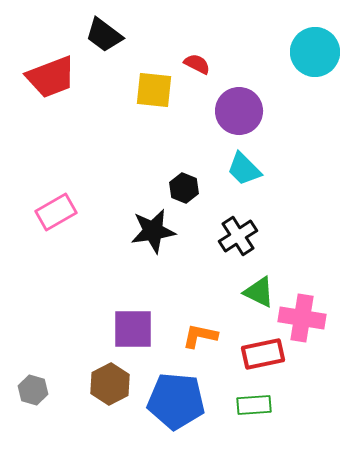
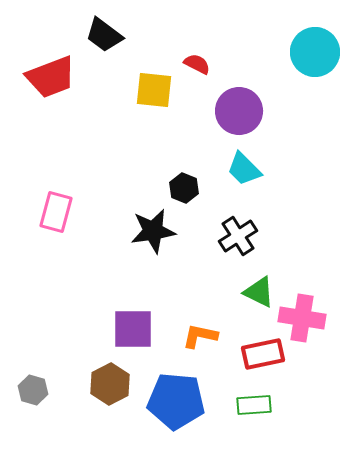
pink rectangle: rotated 45 degrees counterclockwise
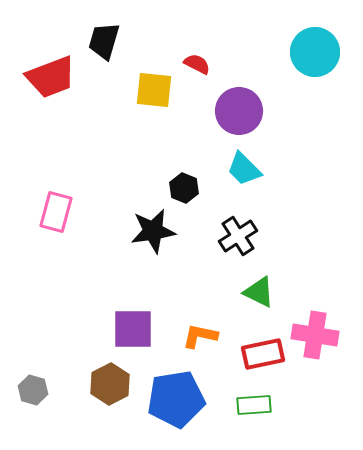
black trapezoid: moved 6 px down; rotated 69 degrees clockwise
pink cross: moved 13 px right, 17 px down
blue pentagon: moved 2 px up; rotated 14 degrees counterclockwise
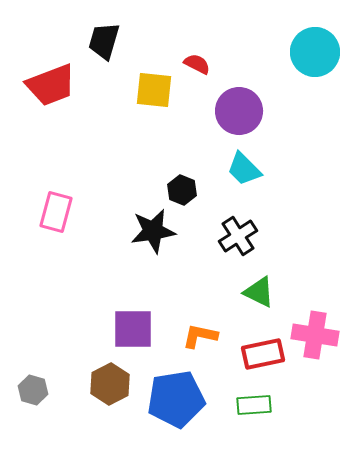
red trapezoid: moved 8 px down
black hexagon: moved 2 px left, 2 px down
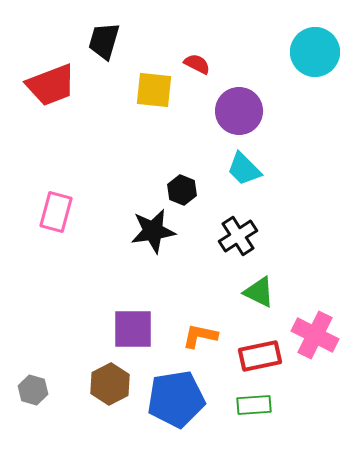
pink cross: rotated 18 degrees clockwise
red rectangle: moved 3 px left, 2 px down
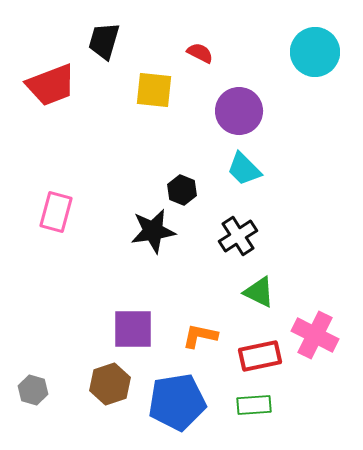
red semicircle: moved 3 px right, 11 px up
brown hexagon: rotated 9 degrees clockwise
blue pentagon: moved 1 px right, 3 px down
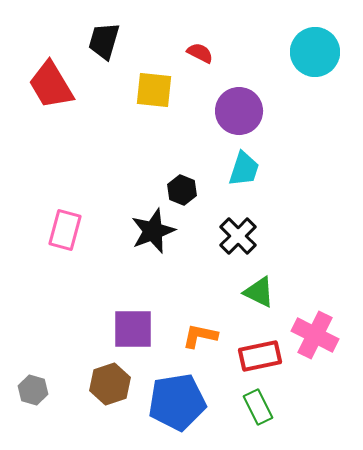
red trapezoid: rotated 80 degrees clockwise
cyan trapezoid: rotated 117 degrees counterclockwise
pink rectangle: moved 9 px right, 18 px down
black star: rotated 12 degrees counterclockwise
black cross: rotated 12 degrees counterclockwise
green rectangle: moved 4 px right, 2 px down; rotated 68 degrees clockwise
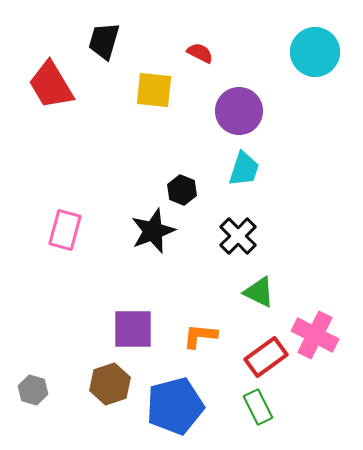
orange L-shape: rotated 6 degrees counterclockwise
red rectangle: moved 6 px right, 1 px down; rotated 24 degrees counterclockwise
blue pentagon: moved 2 px left, 4 px down; rotated 6 degrees counterclockwise
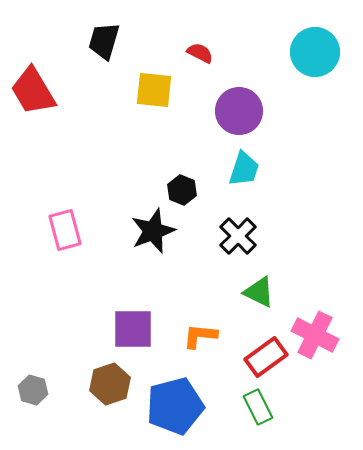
red trapezoid: moved 18 px left, 6 px down
pink rectangle: rotated 30 degrees counterclockwise
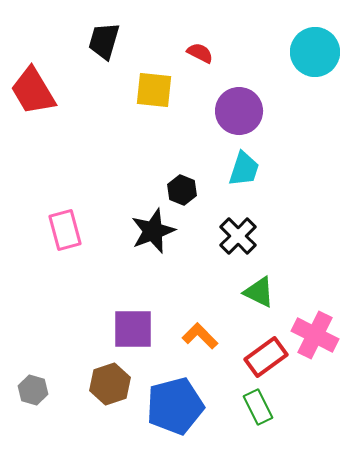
orange L-shape: rotated 39 degrees clockwise
